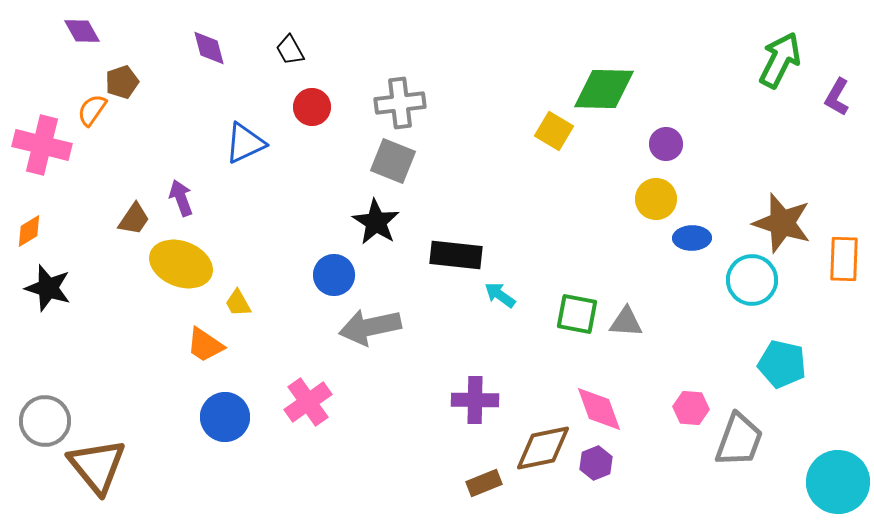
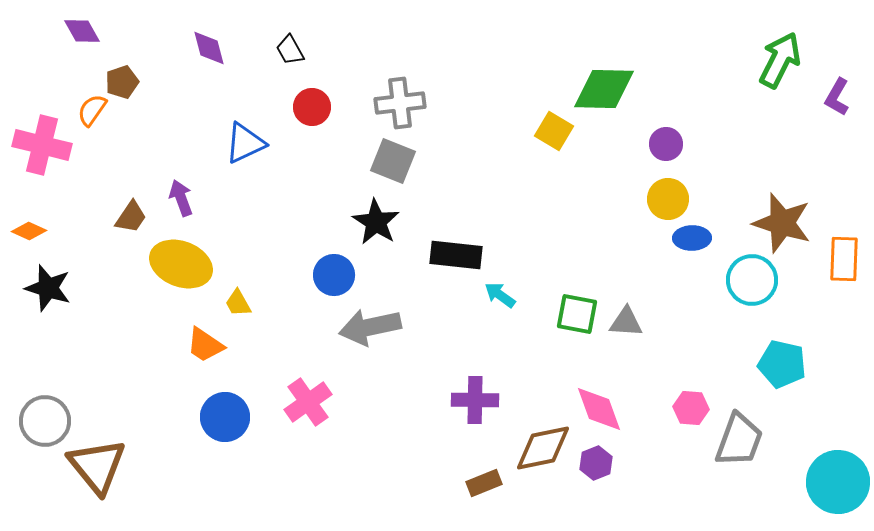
yellow circle at (656, 199): moved 12 px right
brown trapezoid at (134, 219): moved 3 px left, 2 px up
orange diamond at (29, 231): rotated 56 degrees clockwise
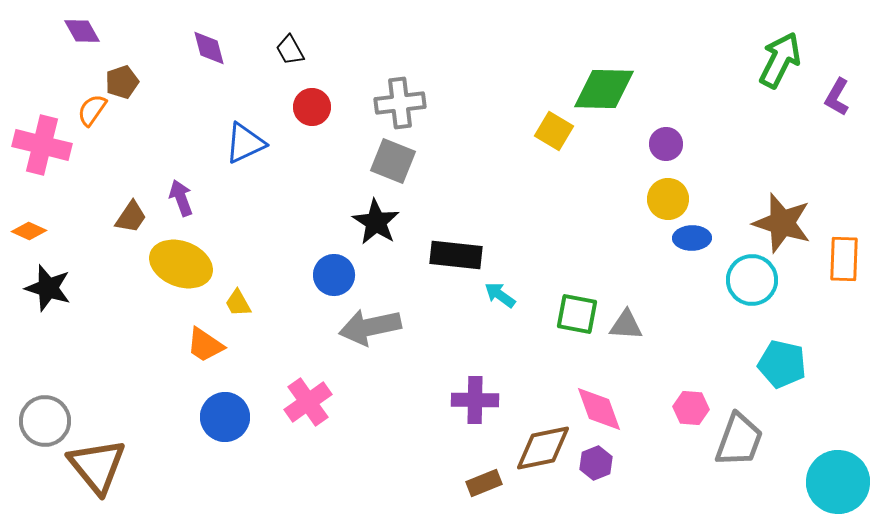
gray triangle at (626, 322): moved 3 px down
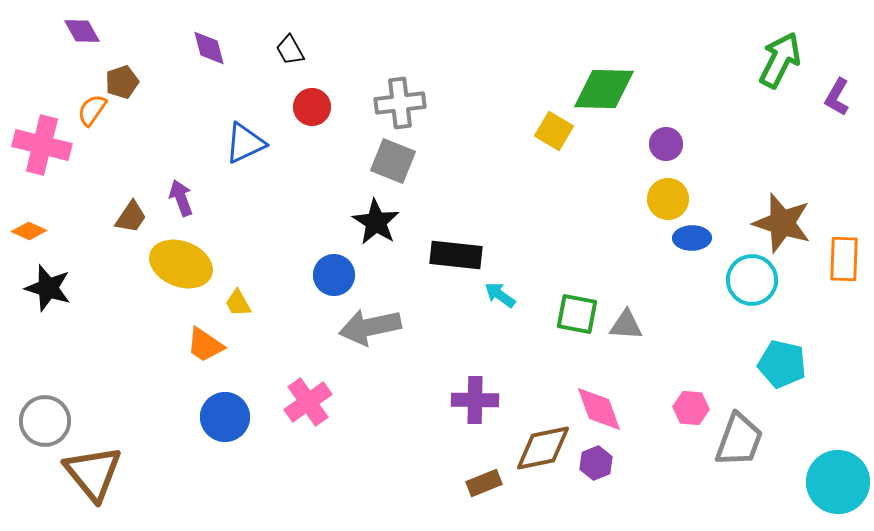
brown triangle at (97, 466): moved 4 px left, 7 px down
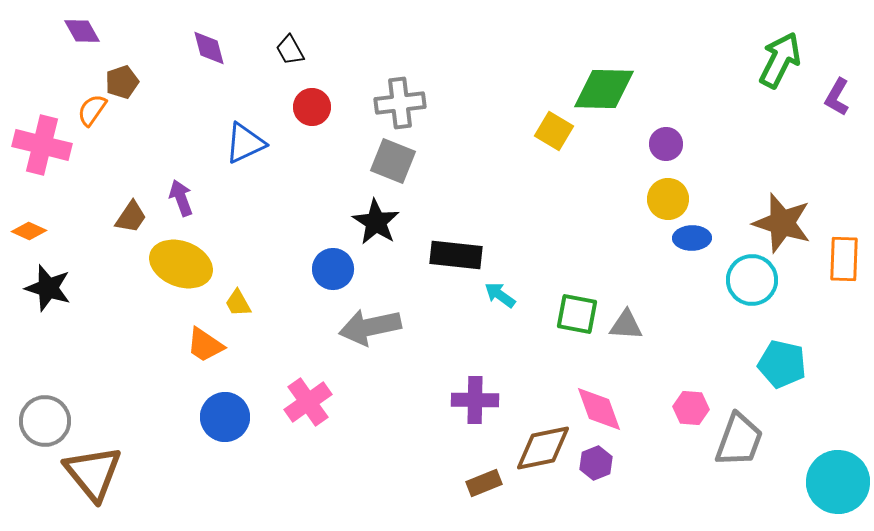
blue circle at (334, 275): moved 1 px left, 6 px up
